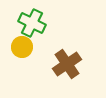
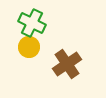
yellow circle: moved 7 px right
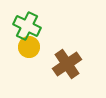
green cross: moved 5 px left, 3 px down
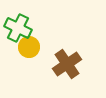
green cross: moved 9 px left, 2 px down
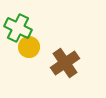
brown cross: moved 2 px left, 1 px up
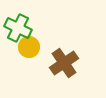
brown cross: moved 1 px left
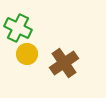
yellow circle: moved 2 px left, 7 px down
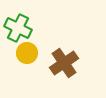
yellow circle: moved 1 px up
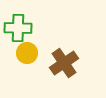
green cross: rotated 24 degrees counterclockwise
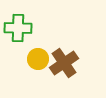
yellow circle: moved 11 px right, 6 px down
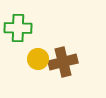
brown cross: moved 1 px left, 1 px up; rotated 20 degrees clockwise
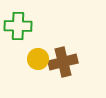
green cross: moved 2 px up
